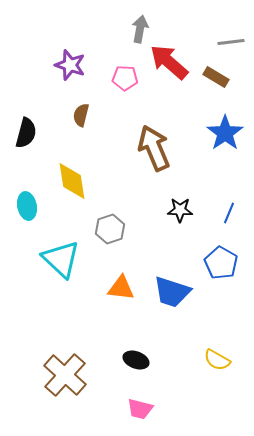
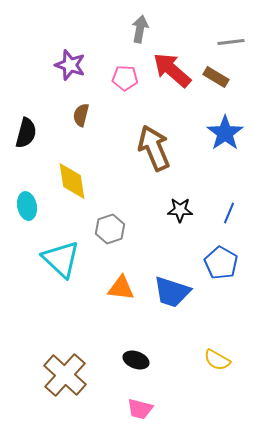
red arrow: moved 3 px right, 8 px down
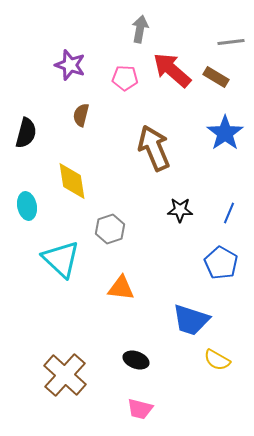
blue trapezoid: moved 19 px right, 28 px down
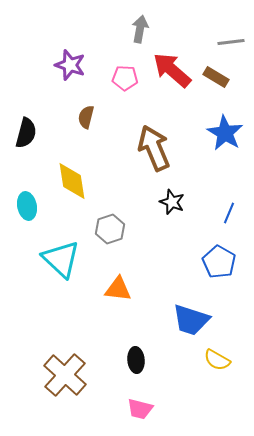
brown semicircle: moved 5 px right, 2 px down
blue star: rotated 6 degrees counterclockwise
black star: moved 8 px left, 8 px up; rotated 20 degrees clockwise
blue pentagon: moved 2 px left, 1 px up
orange triangle: moved 3 px left, 1 px down
black ellipse: rotated 65 degrees clockwise
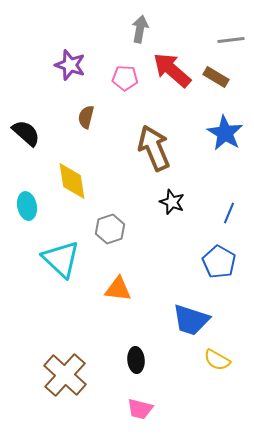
gray line: moved 2 px up
black semicircle: rotated 64 degrees counterclockwise
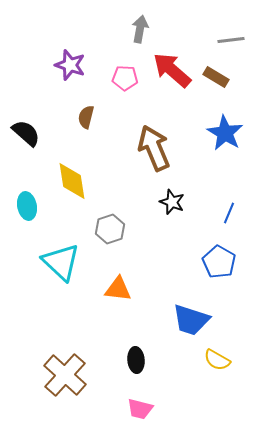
cyan triangle: moved 3 px down
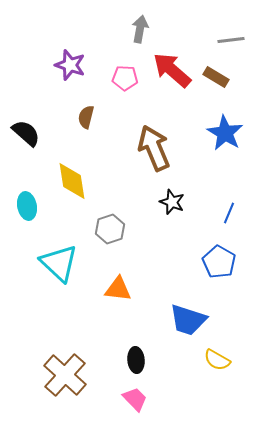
cyan triangle: moved 2 px left, 1 px down
blue trapezoid: moved 3 px left
pink trapezoid: moved 5 px left, 10 px up; rotated 148 degrees counterclockwise
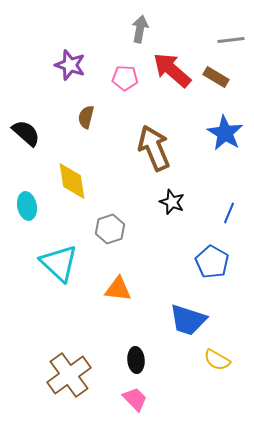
blue pentagon: moved 7 px left
brown cross: moved 4 px right; rotated 12 degrees clockwise
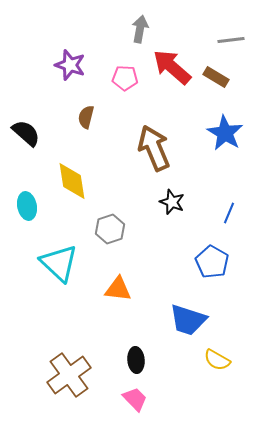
red arrow: moved 3 px up
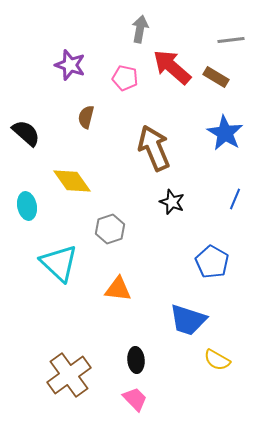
pink pentagon: rotated 10 degrees clockwise
yellow diamond: rotated 27 degrees counterclockwise
blue line: moved 6 px right, 14 px up
